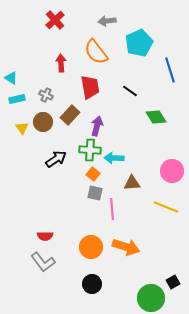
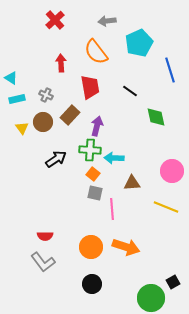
green diamond: rotated 20 degrees clockwise
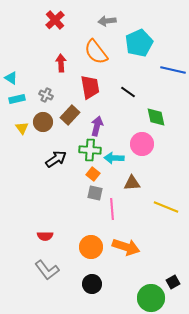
blue line: moved 3 px right; rotated 60 degrees counterclockwise
black line: moved 2 px left, 1 px down
pink circle: moved 30 px left, 27 px up
gray L-shape: moved 4 px right, 8 px down
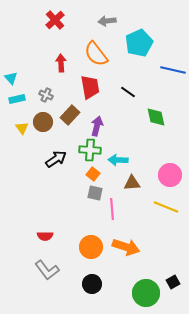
orange semicircle: moved 2 px down
cyan triangle: rotated 16 degrees clockwise
pink circle: moved 28 px right, 31 px down
cyan arrow: moved 4 px right, 2 px down
green circle: moved 5 px left, 5 px up
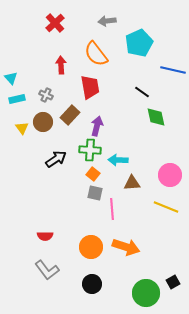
red cross: moved 3 px down
red arrow: moved 2 px down
black line: moved 14 px right
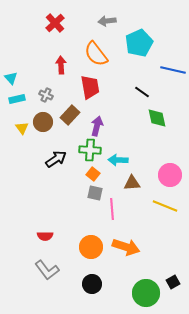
green diamond: moved 1 px right, 1 px down
yellow line: moved 1 px left, 1 px up
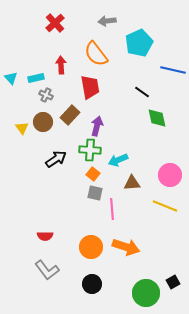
cyan rectangle: moved 19 px right, 21 px up
cyan arrow: rotated 24 degrees counterclockwise
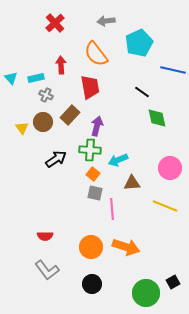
gray arrow: moved 1 px left
pink circle: moved 7 px up
